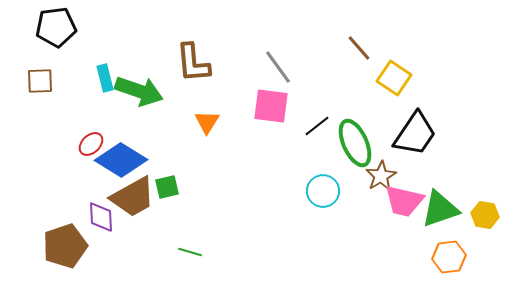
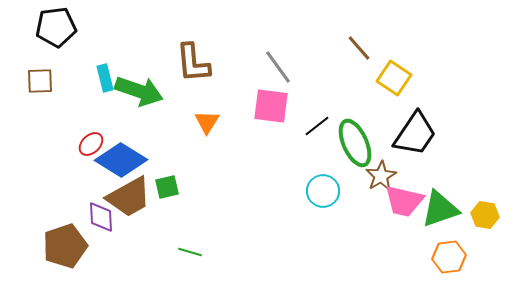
brown trapezoid: moved 4 px left
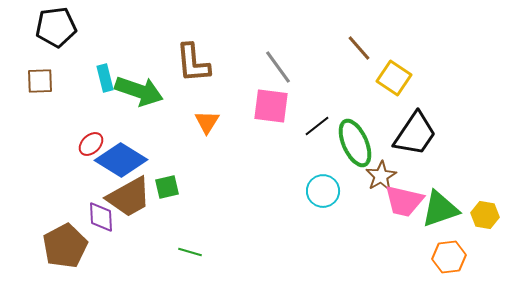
brown pentagon: rotated 9 degrees counterclockwise
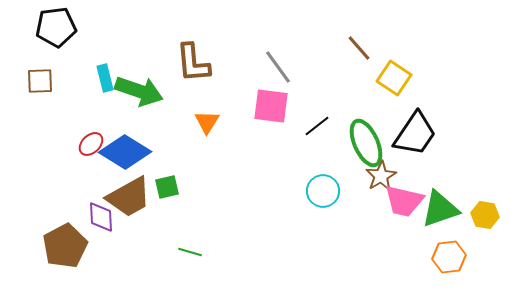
green ellipse: moved 11 px right
blue diamond: moved 4 px right, 8 px up
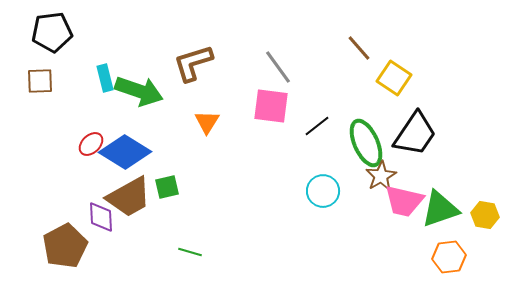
black pentagon: moved 4 px left, 5 px down
brown L-shape: rotated 78 degrees clockwise
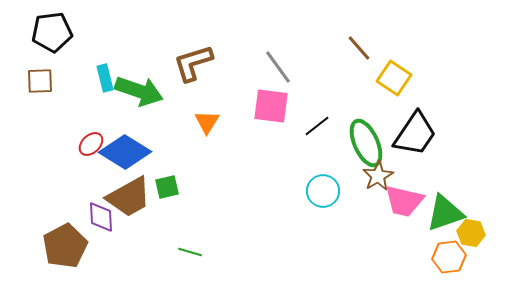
brown star: moved 3 px left
green triangle: moved 5 px right, 4 px down
yellow hexagon: moved 14 px left, 18 px down
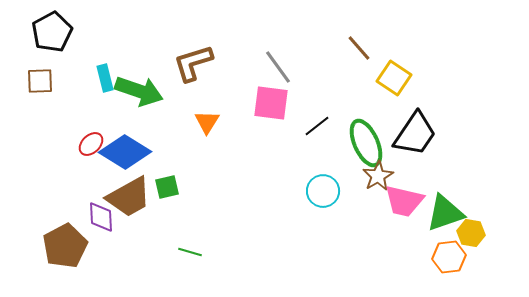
black pentagon: rotated 21 degrees counterclockwise
pink square: moved 3 px up
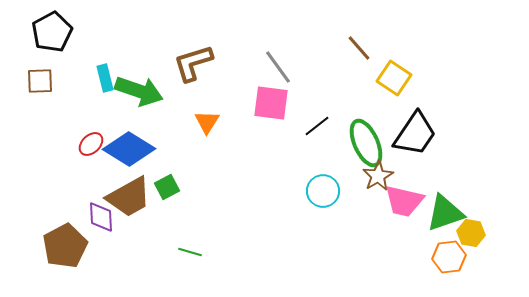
blue diamond: moved 4 px right, 3 px up
green square: rotated 15 degrees counterclockwise
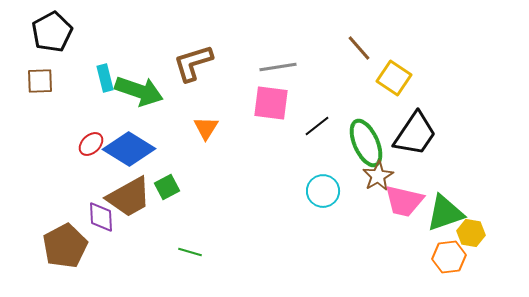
gray line: rotated 63 degrees counterclockwise
orange triangle: moved 1 px left, 6 px down
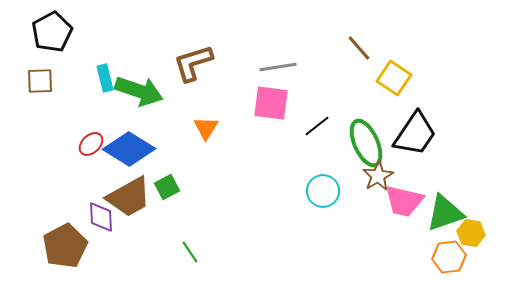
green line: rotated 40 degrees clockwise
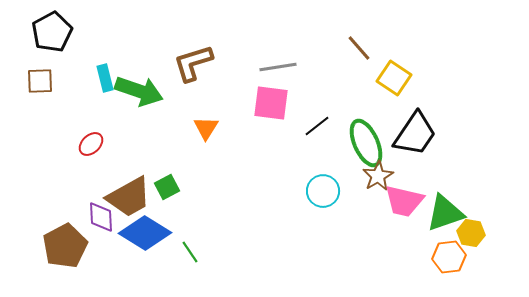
blue diamond: moved 16 px right, 84 px down
